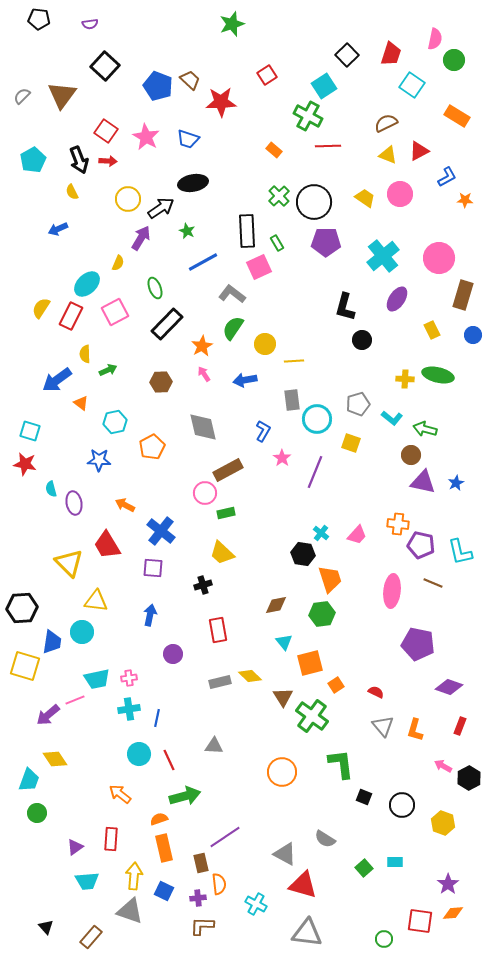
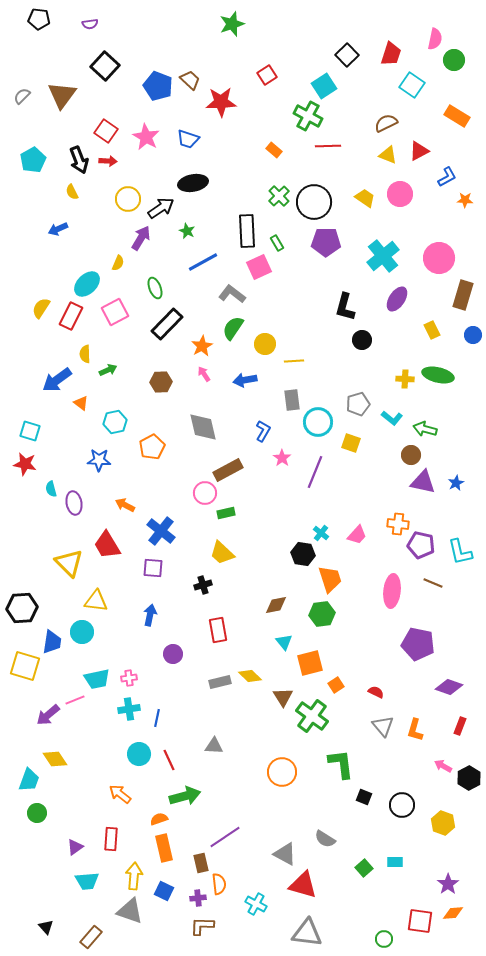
cyan circle at (317, 419): moved 1 px right, 3 px down
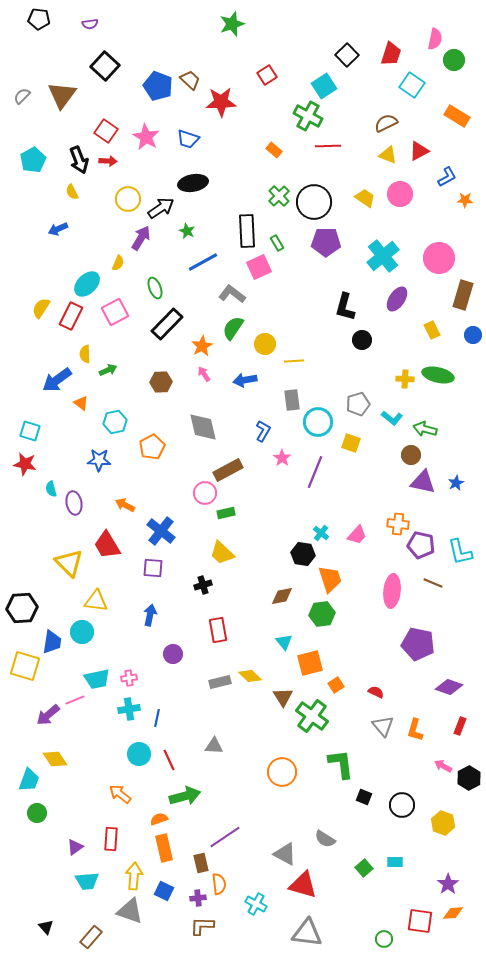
brown diamond at (276, 605): moved 6 px right, 9 px up
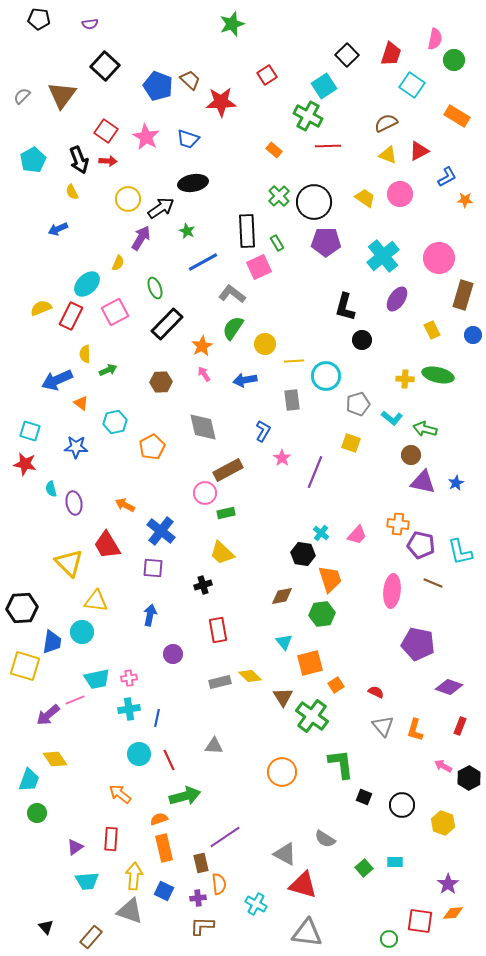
yellow semicircle at (41, 308): rotated 35 degrees clockwise
blue arrow at (57, 380): rotated 12 degrees clockwise
cyan circle at (318, 422): moved 8 px right, 46 px up
blue star at (99, 460): moved 23 px left, 13 px up
green circle at (384, 939): moved 5 px right
